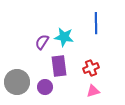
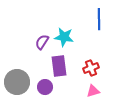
blue line: moved 3 px right, 4 px up
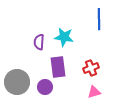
purple semicircle: moved 3 px left; rotated 28 degrees counterclockwise
purple rectangle: moved 1 px left, 1 px down
pink triangle: moved 1 px right, 1 px down
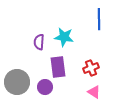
pink triangle: rotated 48 degrees clockwise
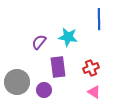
cyan star: moved 4 px right
purple semicircle: rotated 35 degrees clockwise
purple circle: moved 1 px left, 3 px down
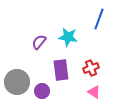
blue line: rotated 20 degrees clockwise
purple rectangle: moved 3 px right, 3 px down
purple circle: moved 2 px left, 1 px down
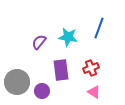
blue line: moved 9 px down
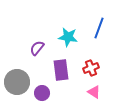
purple semicircle: moved 2 px left, 6 px down
purple circle: moved 2 px down
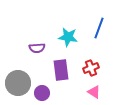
purple semicircle: rotated 133 degrees counterclockwise
gray circle: moved 1 px right, 1 px down
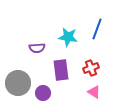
blue line: moved 2 px left, 1 px down
purple circle: moved 1 px right
